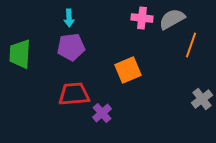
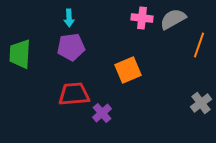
gray semicircle: moved 1 px right
orange line: moved 8 px right
gray cross: moved 1 px left, 4 px down
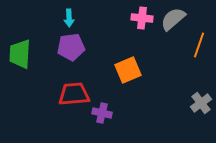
gray semicircle: rotated 12 degrees counterclockwise
purple cross: rotated 36 degrees counterclockwise
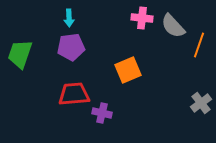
gray semicircle: moved 7 px down; rotated 92 degrees counterclockwise
green trapezoid: rotated 16 degrees clockwise
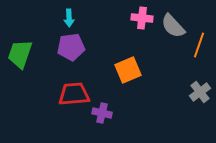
gray cross: moved 1 px left, 11 px up
